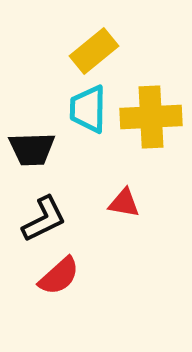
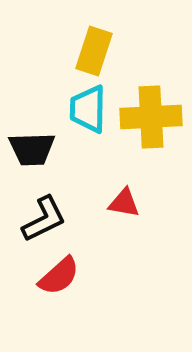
yellow rectangle: rotated 33 degrees counterclockwise
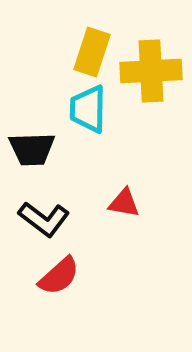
yellow rectangle: moved 2 px left, 1 px down
yellow cross: moved 46 px up
black L-shape: rotated 63 degrees clockwise
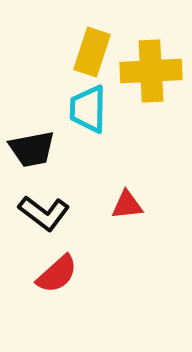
black trapezoid: rotated 9 degrees counterclockwise
red triangle: moved 3 px right, 2 px down; rotated 16 degrees counterclockwise
black L-shape: moved 6 px up
red semicircle: moved 2 px left, 2 px up
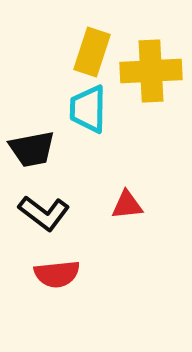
red semicircle: rotated 36 degrees clockwise
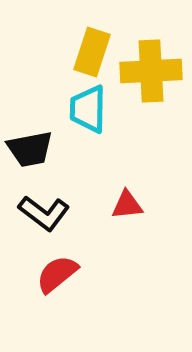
black trapezoid: moved 2 px left
red semicircle: rotated 147 degrees clockwise
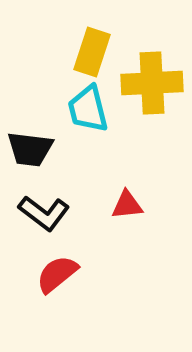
yellow cross: moved 1 px right, 12 px down
cyan trapezoid: rotated 15 degrees counterclockwise
black trapezoid: rotated 18 degrees clockwise
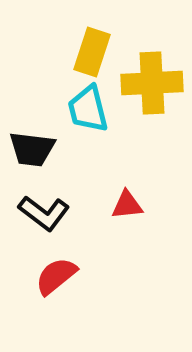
black trapezoid: moved 2 px right
red semicircle: moved 1 px left, 2 px down
